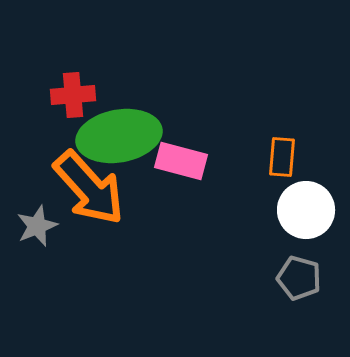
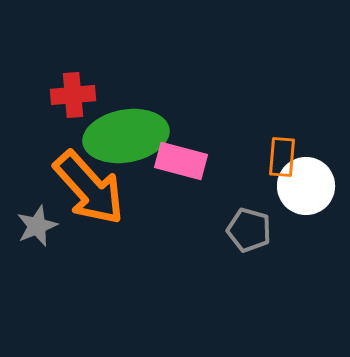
green ellipse: moved 7 px right
white circle: moved 24 px up
gray pentagon: moved 50 px left, 48 px up
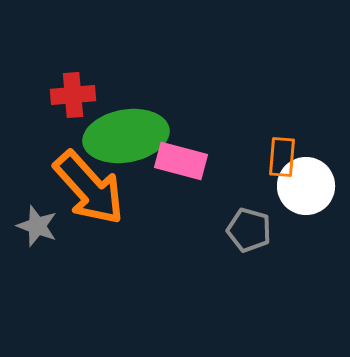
gray star: rotated 30 degrees counterclockwise
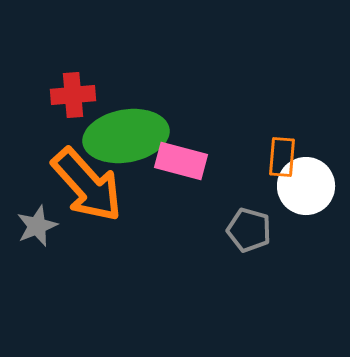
orange arrow: moved 2 px left, 3 px up
gray star: rotated 30 degrees clockwise
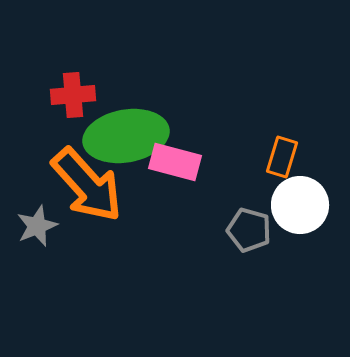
orange rectangle: rotated 12 degrees clockwise
pink rectangle: moved 6 px left, 1 px down
white circle: moved 6 px left, 19 px down
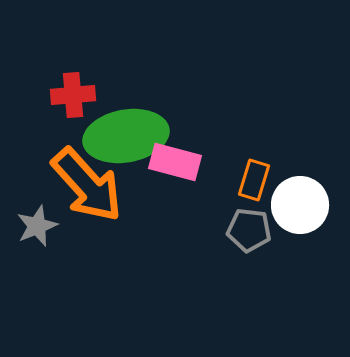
orange rectangle: moved 28 px left, 23 px down
gray pentagon: rotated 9 degrees counterclockwise
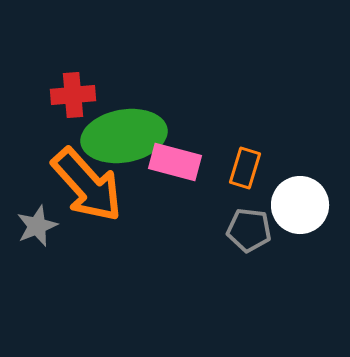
green ellipse: moved 2 px left
orange rectangle: moved 9 px left, 12 px up
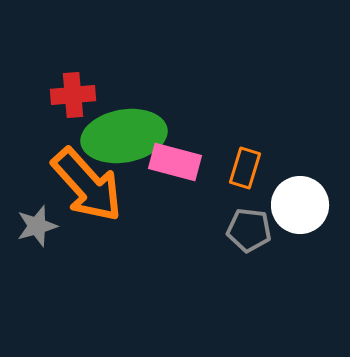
gray star: rotated 6 degrees clockwise
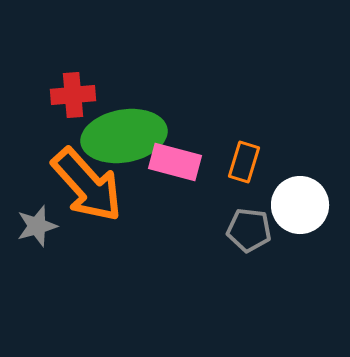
orange rectangle: moved 1 px left, 6 px up
